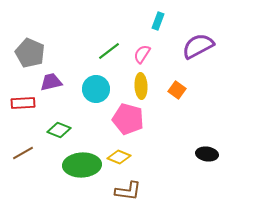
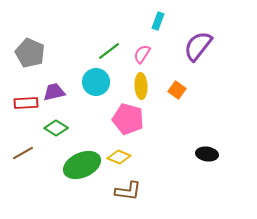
purple semicircle: rotated 24 degrees counterclockwise
purple trapezoid: moved 3 px right, 10 px down
cyan circle: moved 7 px up
red rectangle: moved 3 px right
green diamond: moved 3 px left, 2 px up; rotated 10 degrees clockwise
green ellipse: rotated 21 degrees counterclockwise
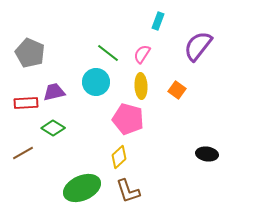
green line: moved 1 px left, 2 px down; rotated 75 degrees clockwise
green diamond: moved 3 px left
yellow diamond: rotated 65 degrees counterclockwise
green ellipse: moved 23 px down
brown L-shape: rotated 64 degrees clockwise
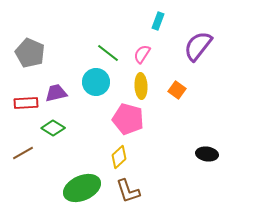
purple trapezoid: moved 2 px right, 1 px down
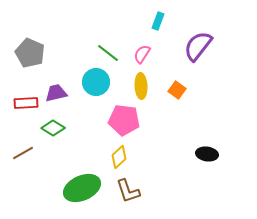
pink pentagon: moved 4 px left, 1 px down; rotated 8 degrees counterclockwise
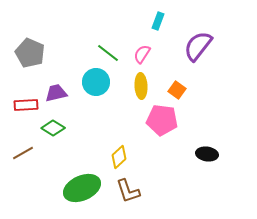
red rectangle: moved 2 px down
pink pentagon: moved 38 px right
